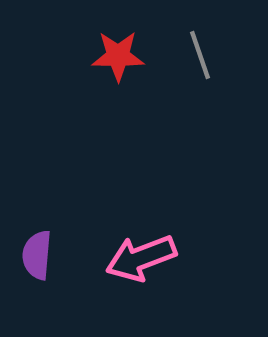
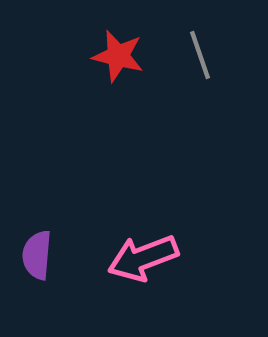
red star: rotated 14 degrees clockwise
pink arrow: moved 2 px right
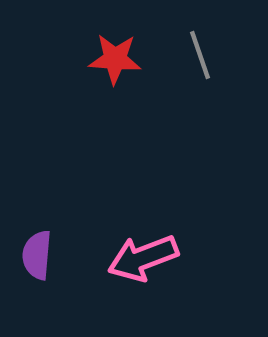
red star: moved 3 px left, 3 px down; rotated 10 degrees counterclockwise
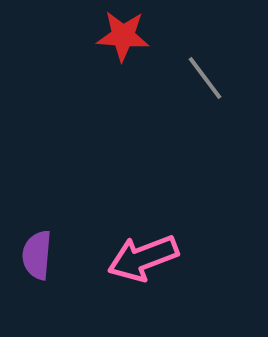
gray line: moved 5 px right, 23 px down; rotated 18 degrees counterclockwise
red star: moved 8 px right, 23 px up
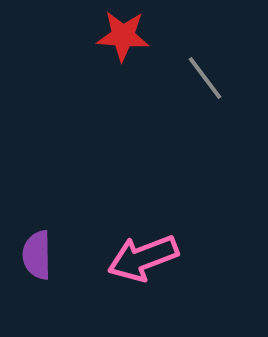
purple semicircle: rotated 6 degrees counterclockwise
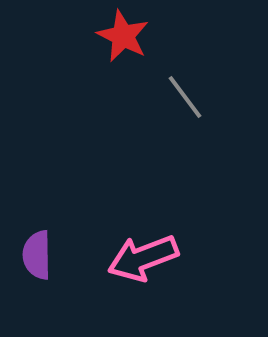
red star: rotated 22 degrees clockwise
gray line: moved 20 px left, 19 px down
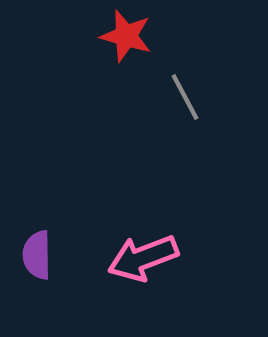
red star: moved 3 px right; rotated 10 degrees counterclockwise
gray line: rotated 9 degrees clockwise
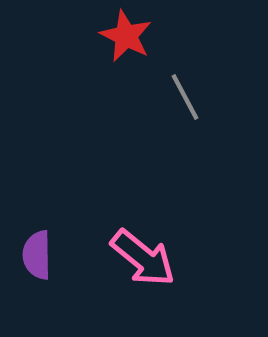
red star: rotated 10 degrees clockwise
pink arrow: rotated 120 degrees counterclockwise
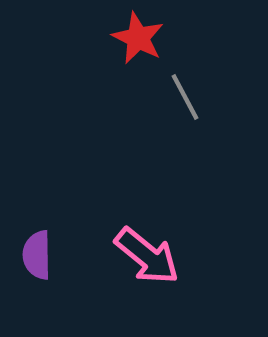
red star: moved 12 px right, 2 px down
pink arrow: moved 4 px right, 2 px up
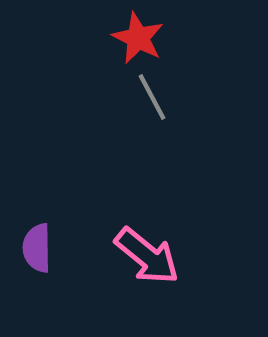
gray line: moved 33 px left
purple semicircle: moved 7 px up
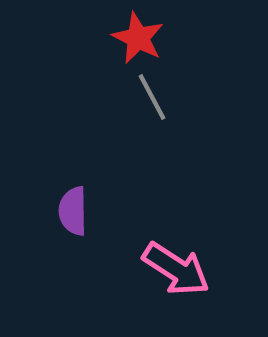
purple semicircle: moved 36 px right, 37 px up
pink arrow: moved 29 px right, 13 px down; rotated 6 degrees counterclockwise
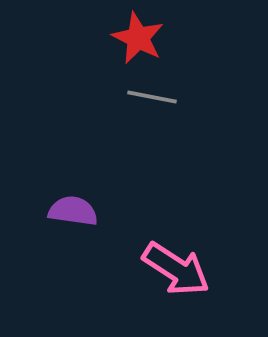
gray line: rotated 51 degrees counterclockwise
purple semicircle: rotated 99 degrees clockwise
